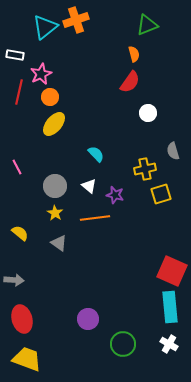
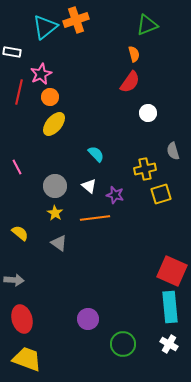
white rectangle: moved 3 px left, 3 px up
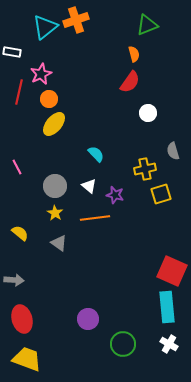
orange circle: moved 1 px left, 2 px down
cyan rectangle: moved 3 px left
